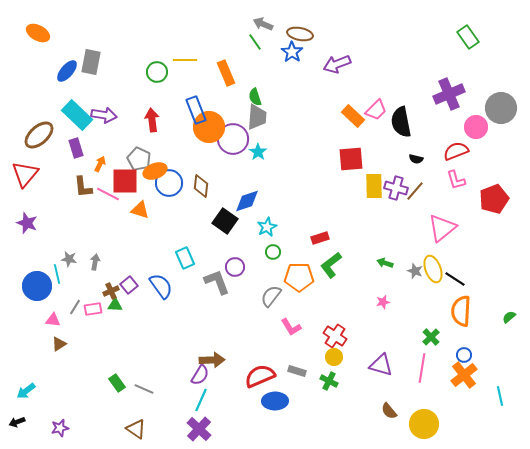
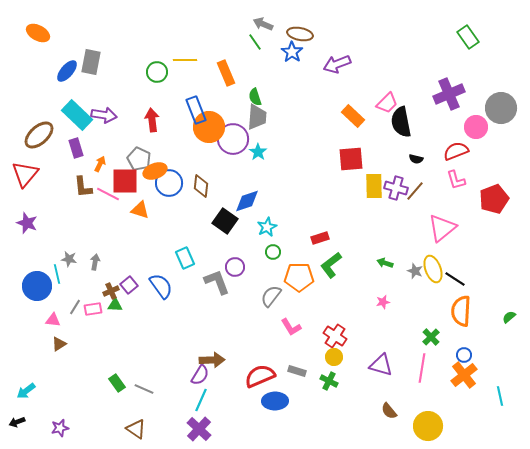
pink trapezoid at (376, 110): moved 11 px right, 7 px up
yellow circle at (424, 424): moved 4 px right, 2 px down
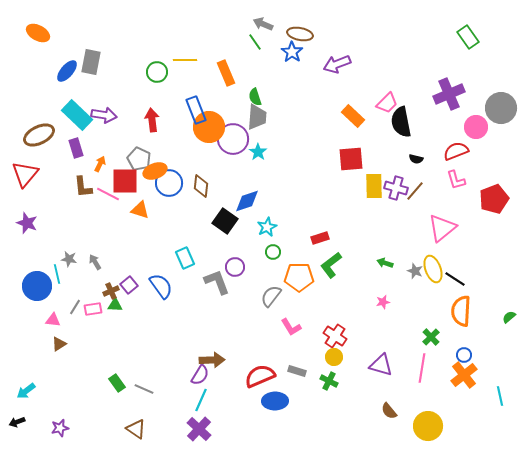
brown ellipse at (39, 135): rotated 16 degrees clockwise
gray arrow at (95, 262): rotated 42 degrees counterclockwise
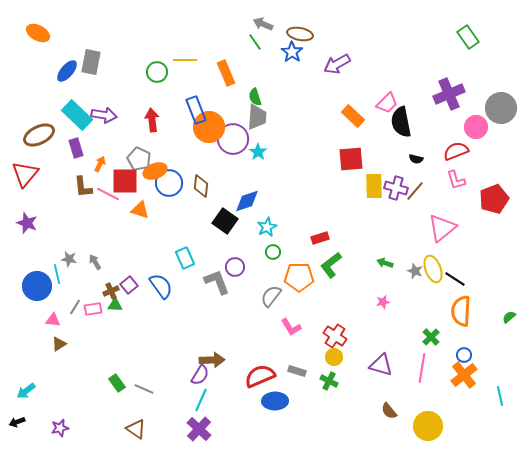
purple arrow at (337, 64): rotated 8 degrees counterclockwise
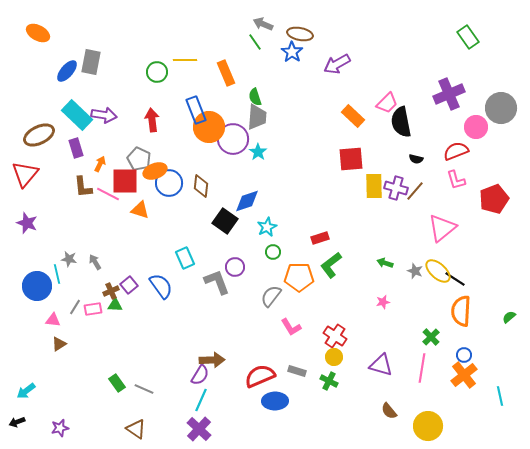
yellow ellipse at (433, 269): moved 5 px right, 2 px down; rotated 28 degrees counterclockwise
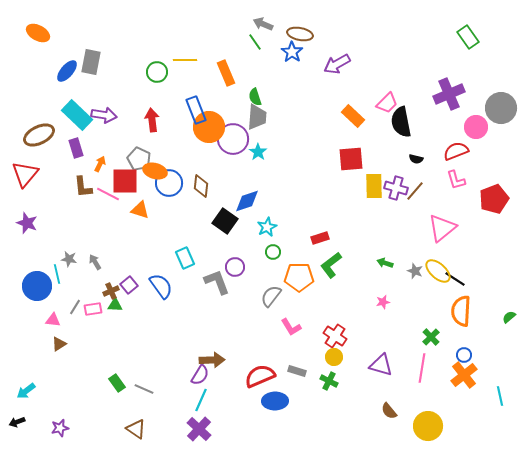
orange ellipse at (155, 171): rotated 35 degrees clockwise
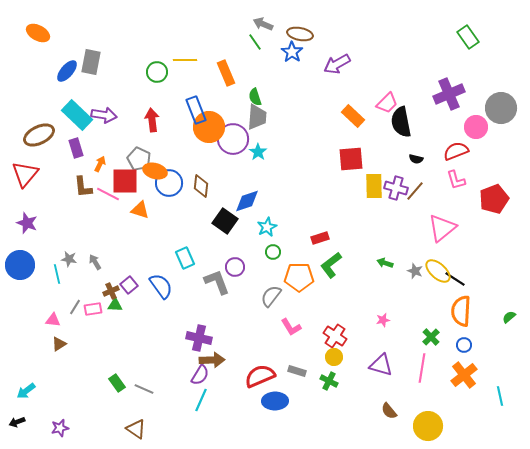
blue circle at (37, 286): moved 17 px left, 21 px up
pink star at (383, 302): moved 18 px down
blue circle at (464, 355): moved 10 px up
purple cross at (199, 429): moved 91 px up; rotated 30 degrees counterclockwise
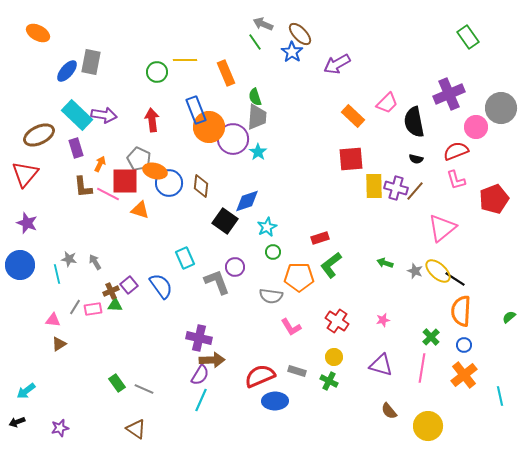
brown ellipse at (300, 34): rotated 35 degrees clockwise
black semicircle at (401, 122): moved 13 px right
gray semicircle at (271, 296): rotated 120 degrees counterclockwise
red cross at (335, 336): moved 2 px right, 15 px up
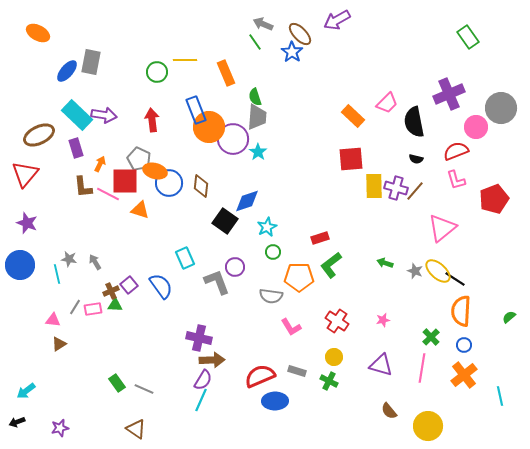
purple arrow at (337, 64): moved 44 px up
purple semicircle at (200, 375): moved 3 px right, 5 px down
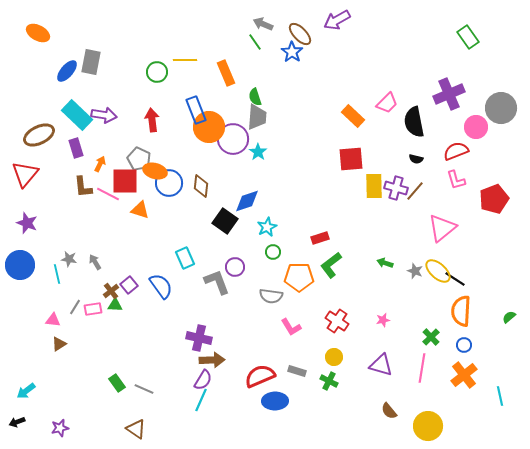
brown cross at (111, 291): rotated 14 degrees counterclockwise
